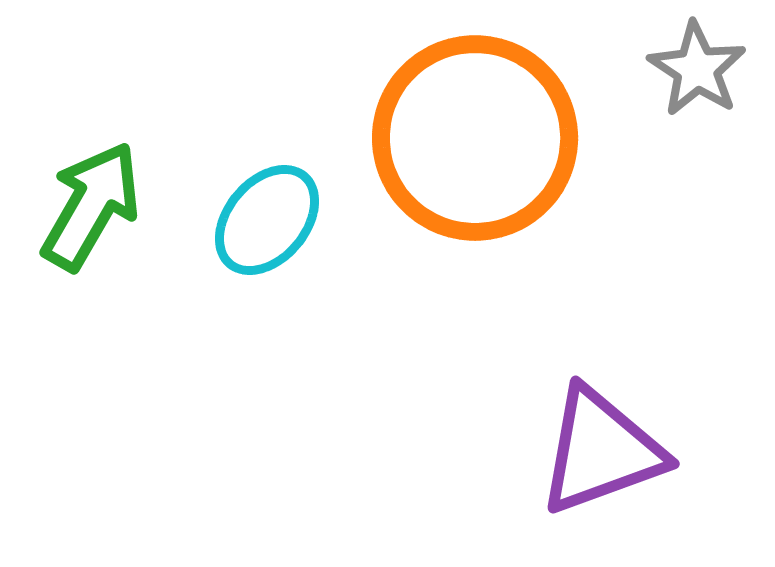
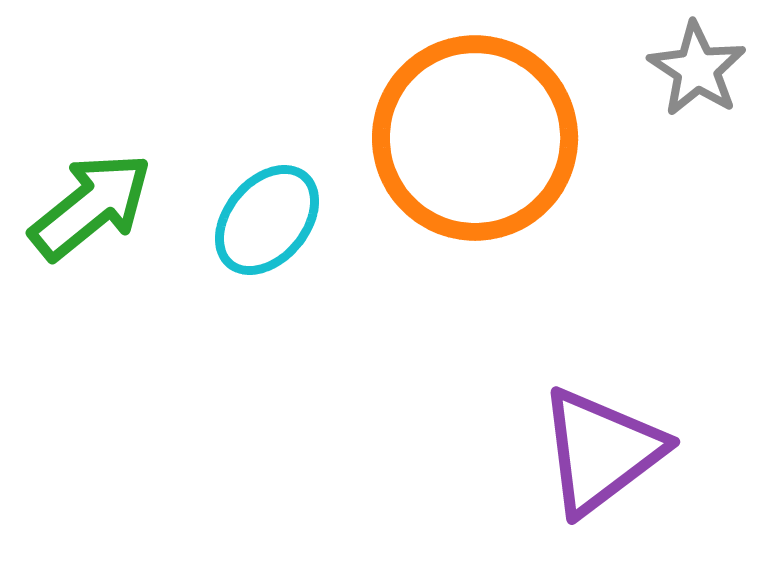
green arrow: rotated 21 degrees clockwise
purple triangle: rotated 17 degrees counterclockwise
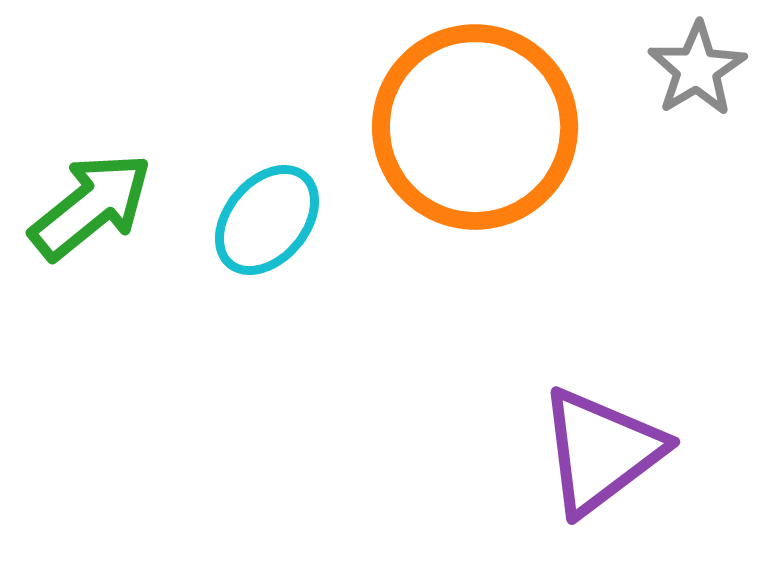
gray star: rotated 8 degrees clockwise
orange circle: moved 11 px up
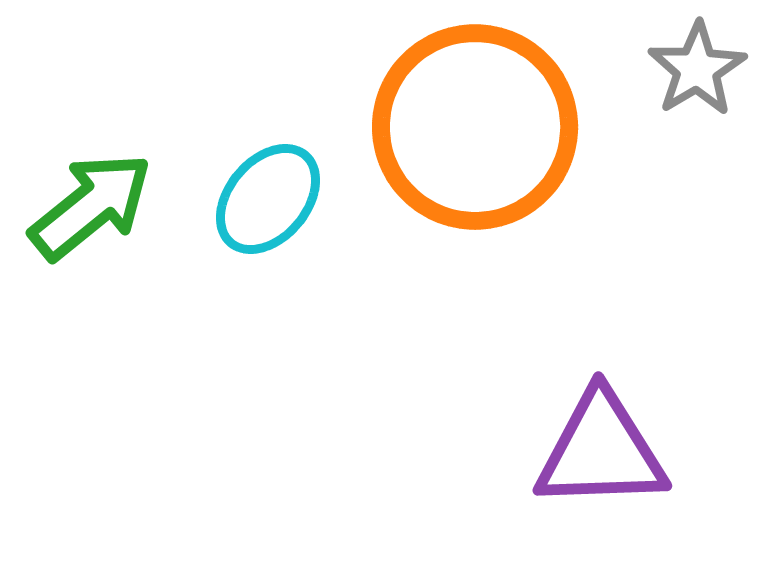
cyan ellipse: moved 1 px right, 21 px up
purple triangle: rotated 35 degrees clockwise
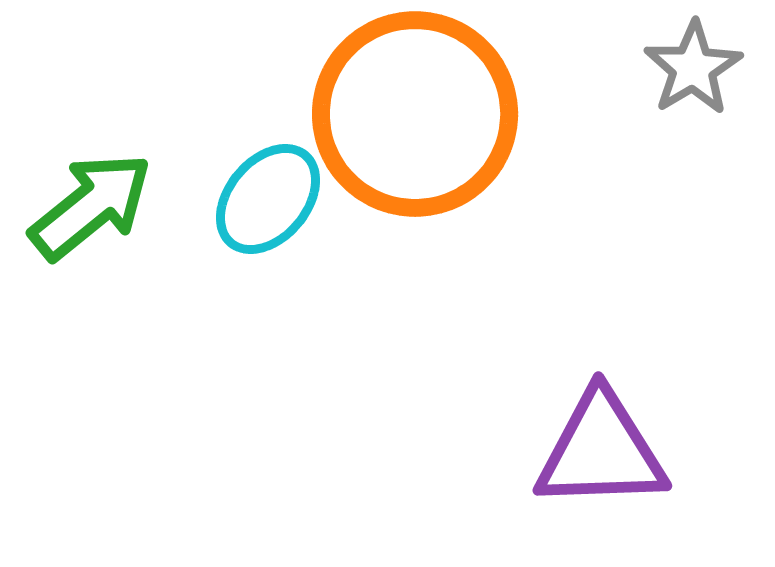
gray star: moved 4 px left, 1 px up
orange circle: moved 60 px left, 13 px up
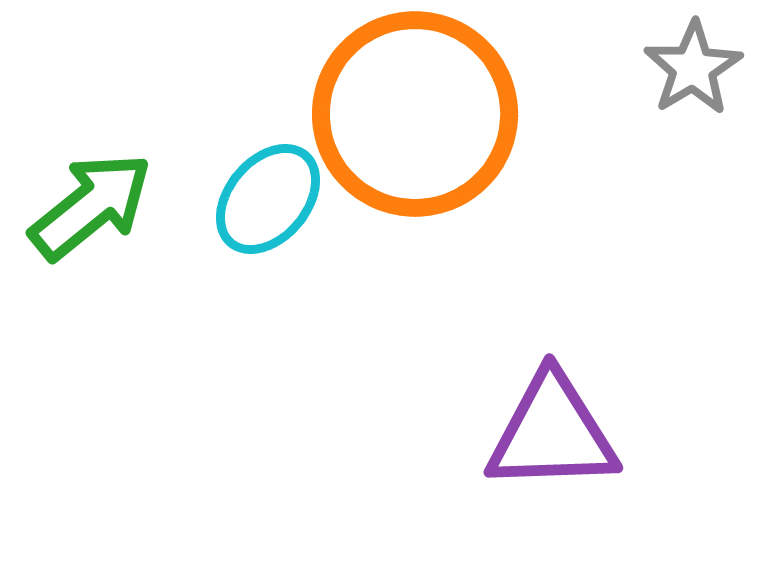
purple triangle: moved 49 px left, 18 px up
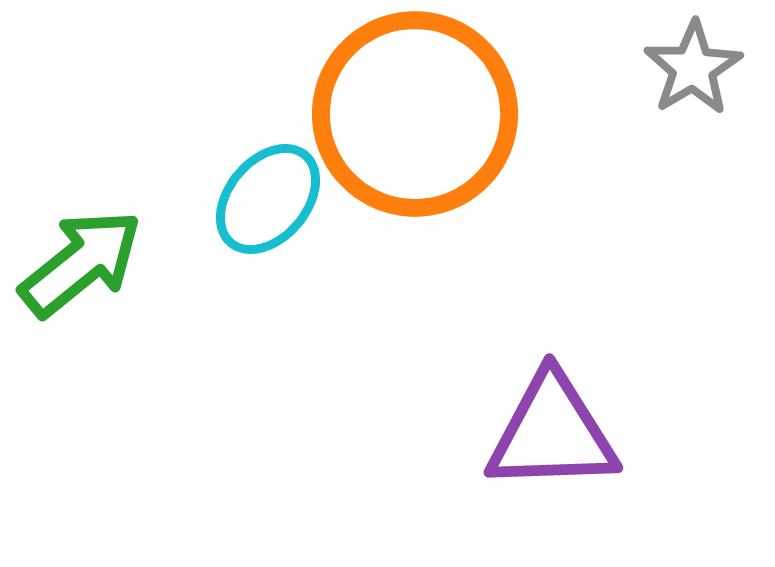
green arrow: moved 10 px left, 57 px down
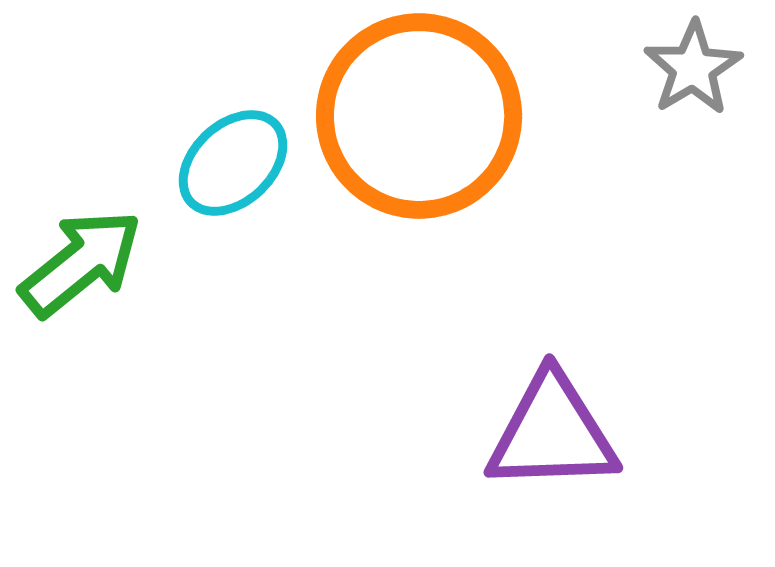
orange circle: moved 4 px right, 2 px down
cyan ellipse: moved 35 px left, 36 px up; rotated 7 degrees clockwise
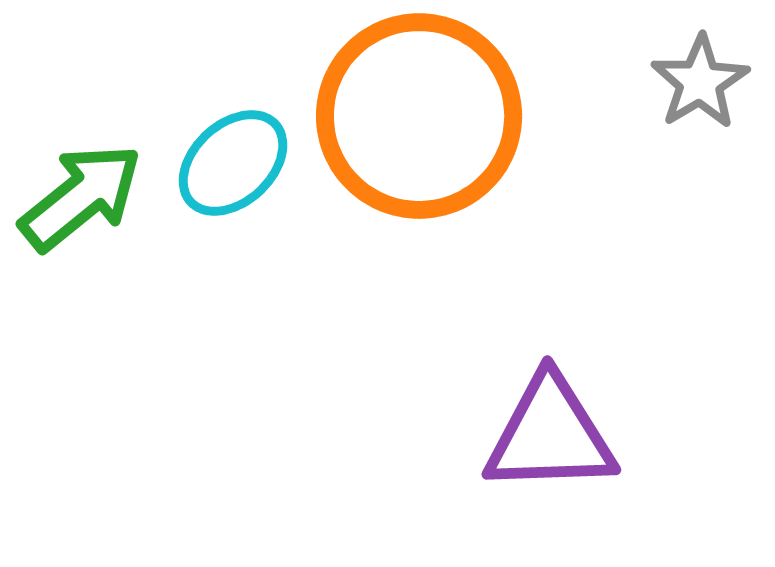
gray star: moved 7 px right, 14 px down
green arrow: moved 66 px up
purple triangle: moved 2 px left, 2 px down
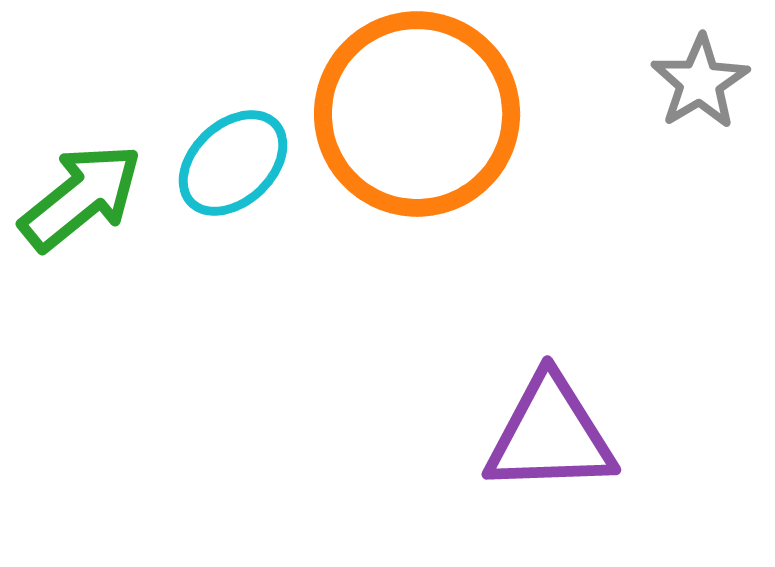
orange circle: moved 2 px left, 2 px up
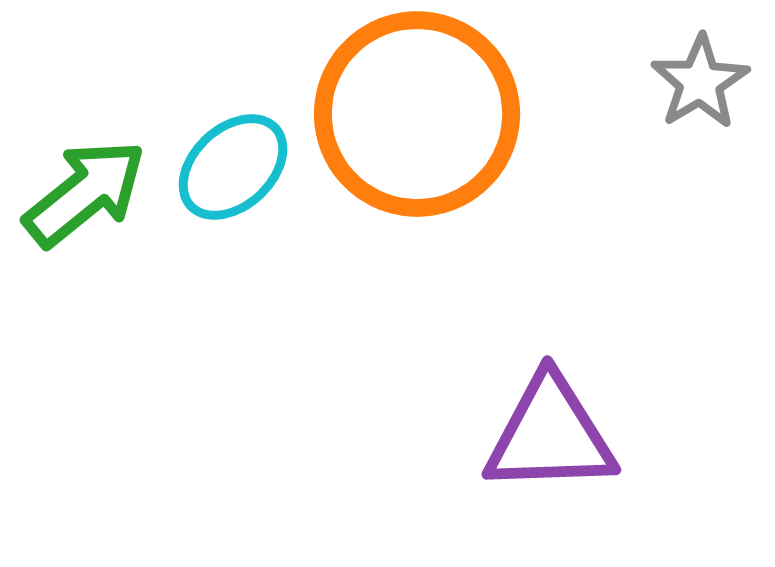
cyan ellipse: moved 4 px down
green arrow: moved 4 px right, 4 px up
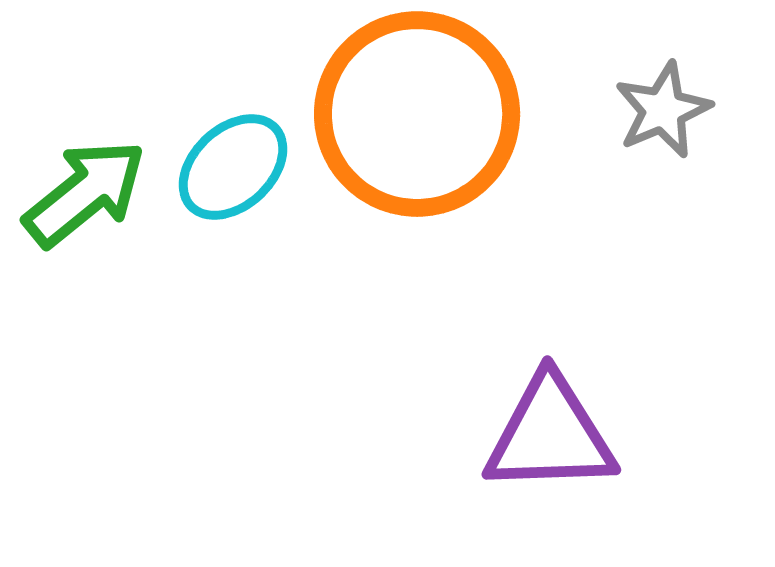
gray star: moved 37 px left, 28 px down; rotated 8 degrees clockwise
